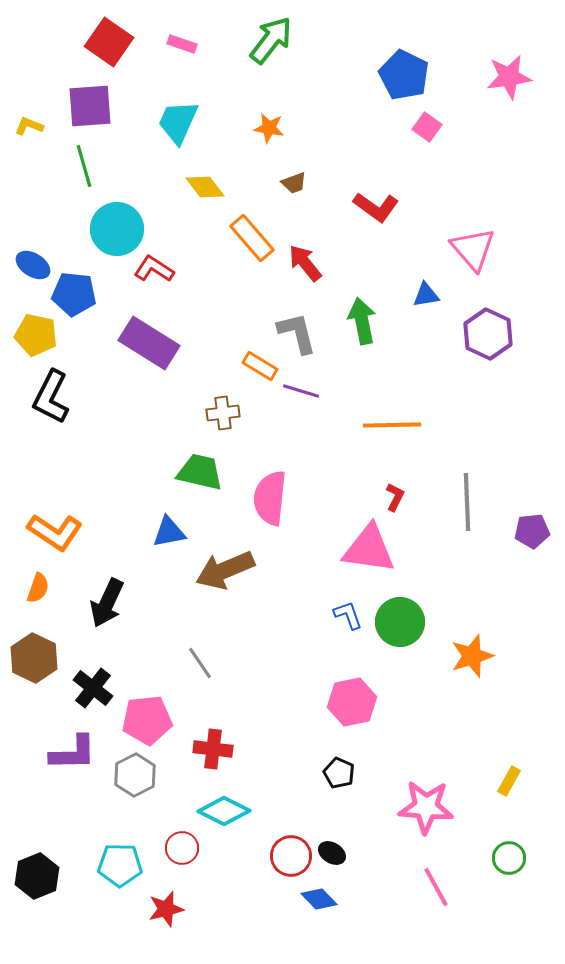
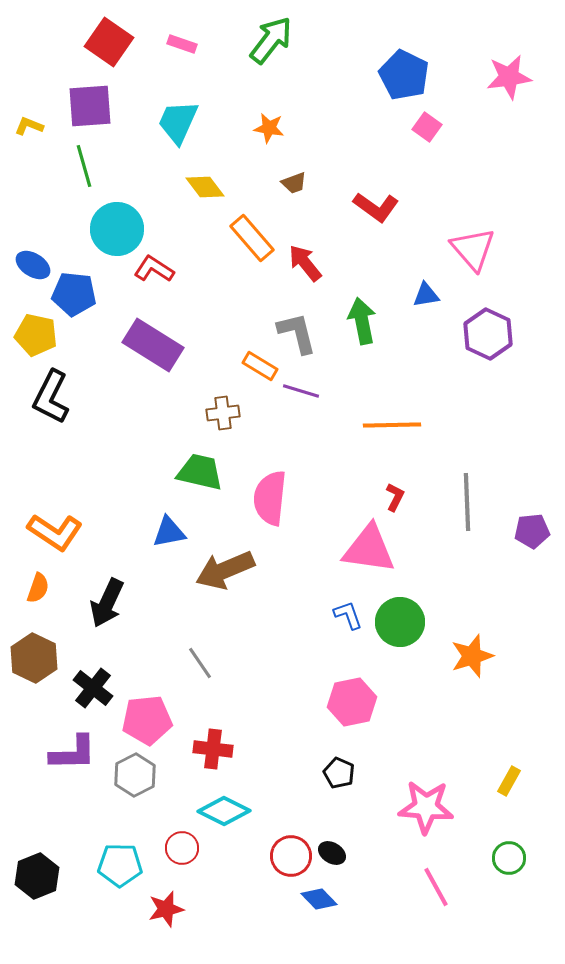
purple rectangle at (149, 343): moved 4 px right, 2 px down
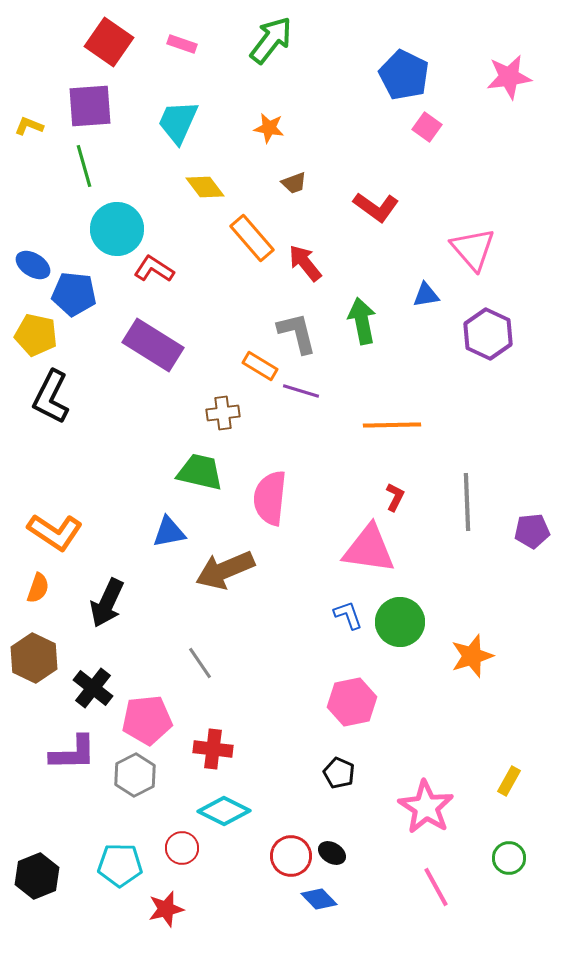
pink star at (426, 807): rotated 28 degrees clockwise
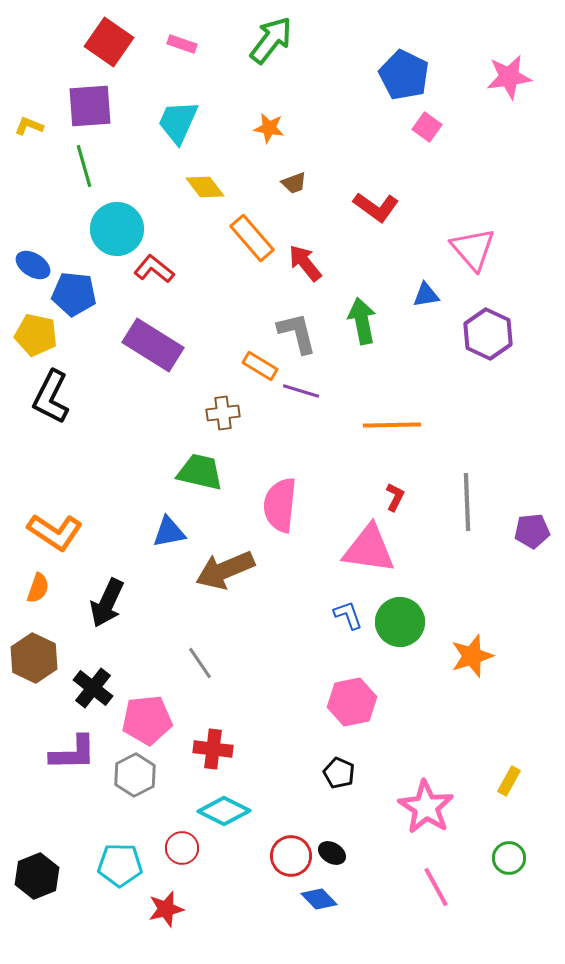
red L-shape at (154, 269): rotated 6 degrees clockwise
pink semicircle at (270, 498): moved 10 px right, 7 px down
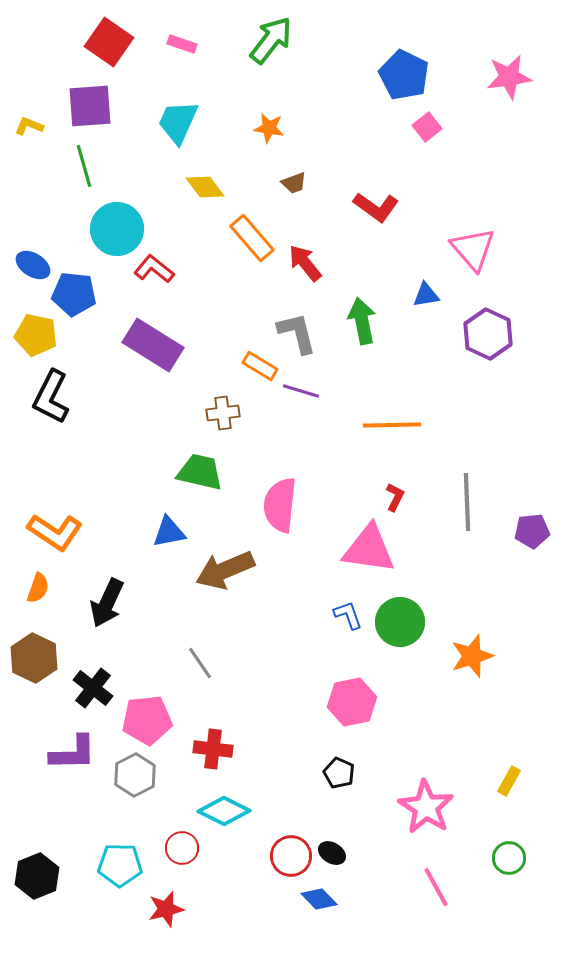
pink square at (427, 127): rotated 16 degrees clockwise
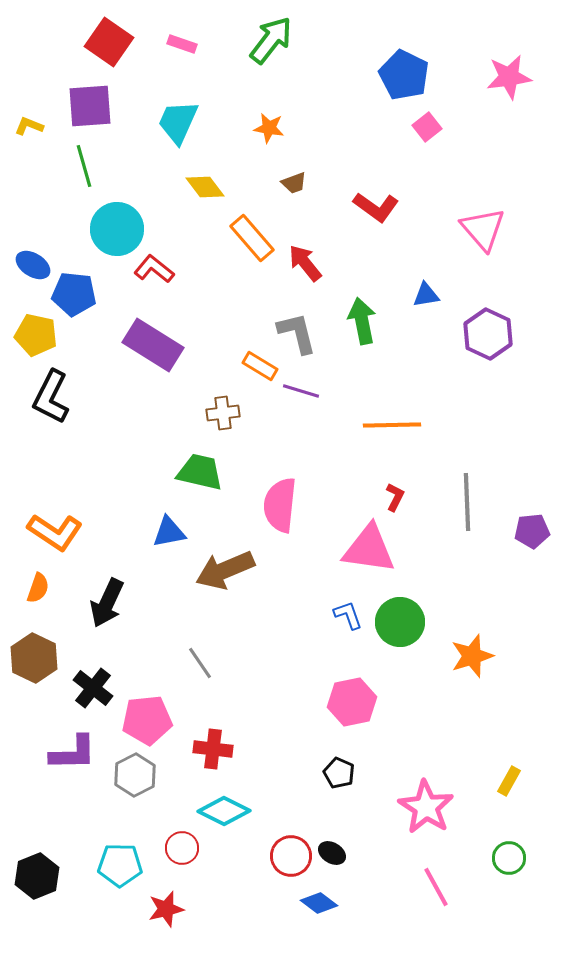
pink triangle at (473, 249): moved 10 px right, 20 px up
blue diamond at (319, 899): moved 4 px down; rotated 9 degrees counterclockwise
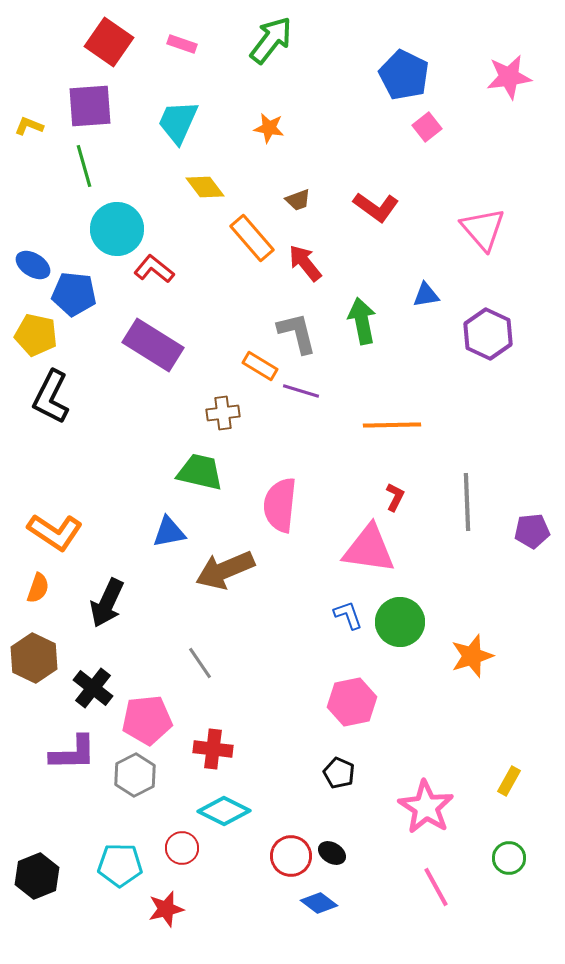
brown trapezoid at (294, 183): moved 4 px right, 17 px down
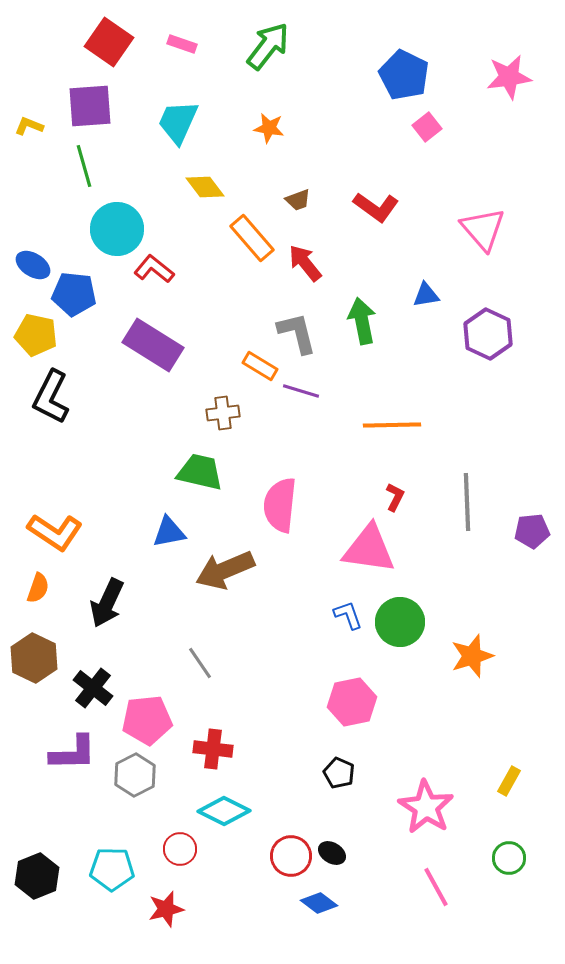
green arrow at (271, 40): moved 3 px left, 6 px down
red circle at (182, 848): moved 2 px left, 1 px down
cyan pentagon at (120, 865): moved 8 px left, 4 px down
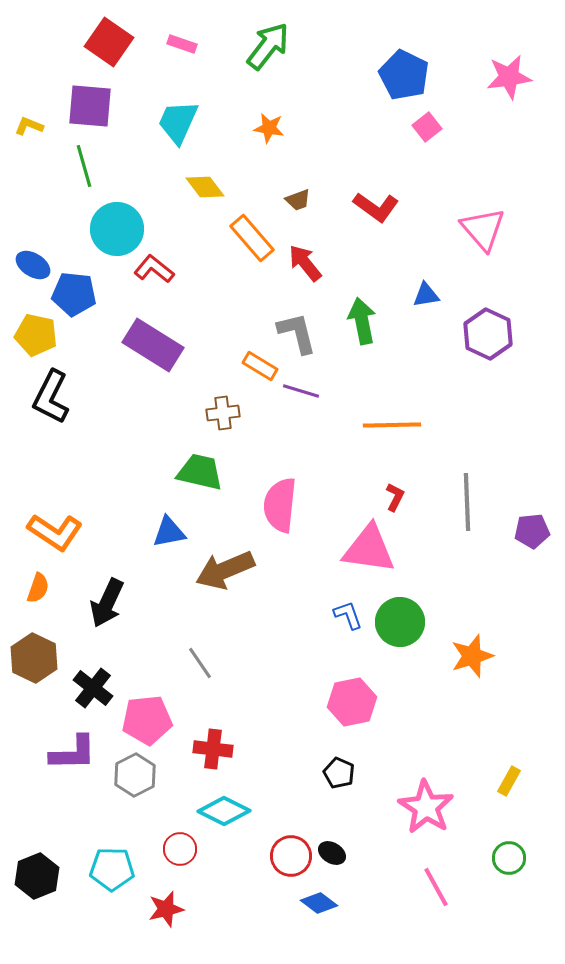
purple square at (90, 106): rotated 9 degrees clockwise
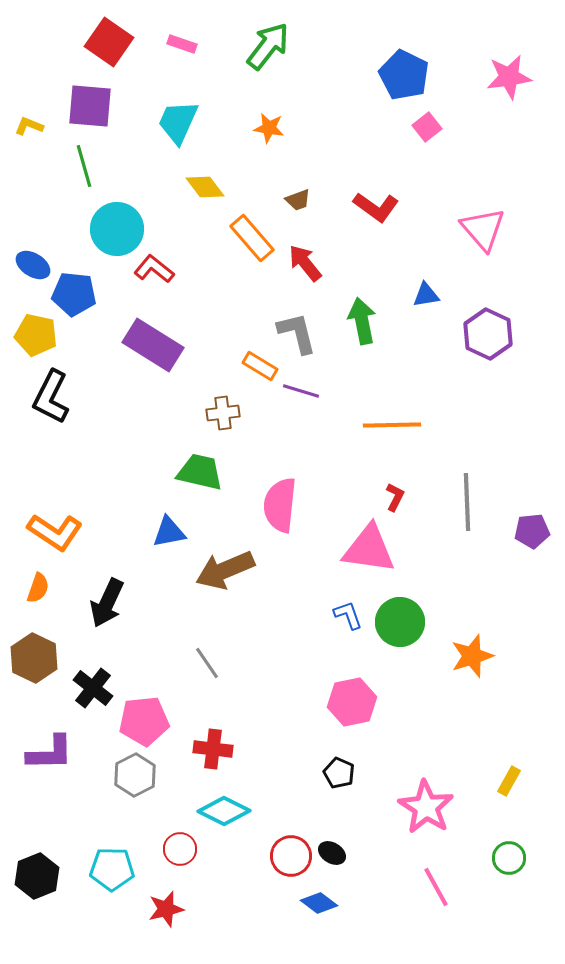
gray line at (200, 663): moved 7 px right
pink pentagon at (147, 720): moved 3 px left, 1 px down
purple L-shape at (73, 753): moved 23 px left
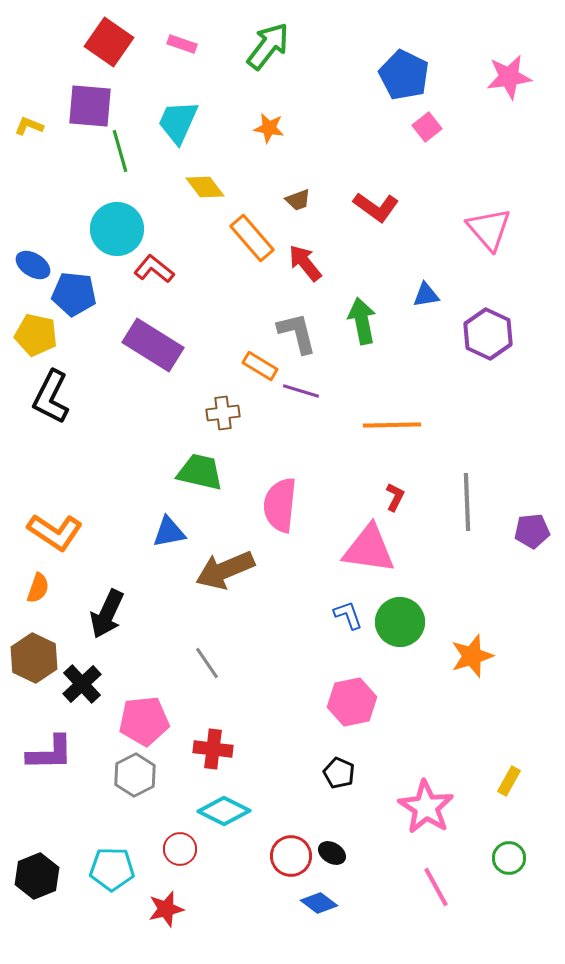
green line at (84, 166): moved 36 px right, 15 px up
pink triangle at (483, 229): moved 6 px right
black arrow at (107, 603): moved 11 px down
black cross at (93, 688): moved 11 px left, 4 px up; rotated 9 degrees clockwise
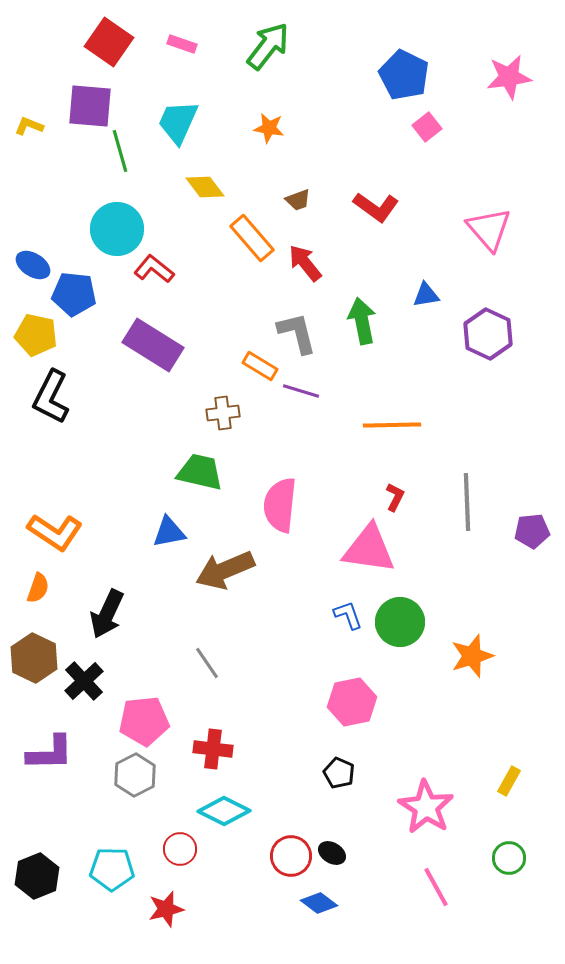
black cross at (82, 684): moved 2 px right, 3 px up
